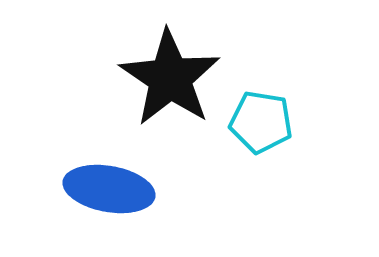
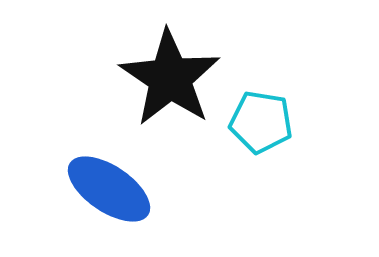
blue ellipse: rotated 24 degrees clockwise
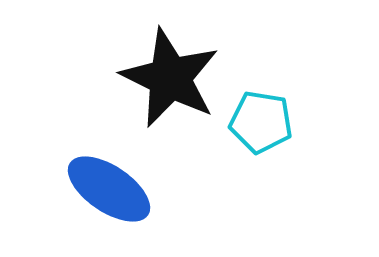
black star: rotated 8 degrees counterclockwise
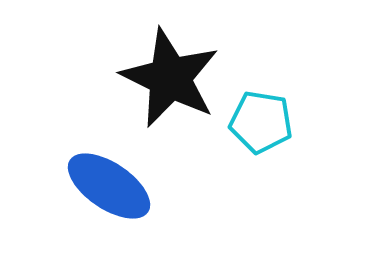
blue ellipse: moved 3 px up
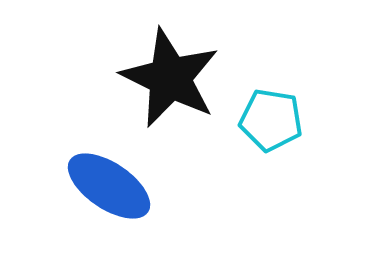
cyan pentagon: moved 10 px right, 2 px up
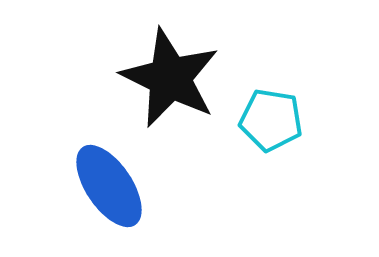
blue ellipse: rotated 22 degrees clockwise
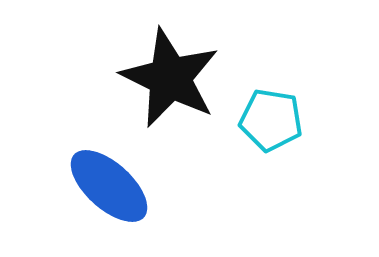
blue ellipse: rotated 14 degrees counterclockwise
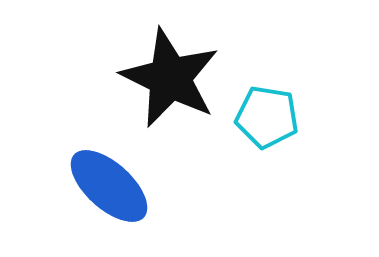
cyan pentagon: moved 4 px left, 3 px up
